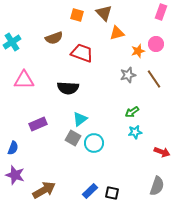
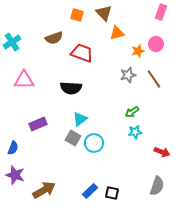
black semicircle: moved 3 px right
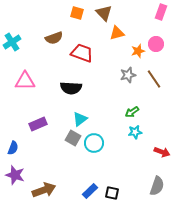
orange square: moved 2 px up
pink triangle: moved 1 px right, 1 px down
brown arrow: rotated 10 degrees clockwise
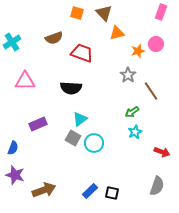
gray star: rotated 21 degrees counterclockwise
brown line: moved 3 px left, 12 px down
cyan star: rotated 16 degrees counterclockwise
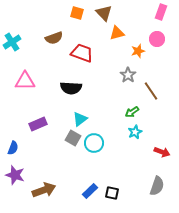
pink circle: moved 1 px right, 5 px up
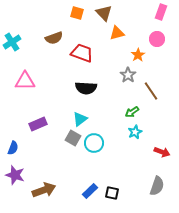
orange star: moved 4 px down; rotated 16 degrees counterclockwise
black semicircle: moved 15 px right
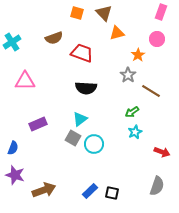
brown line: rotated 24 degrees counterclockwise
cyan circle: moved 1 px down
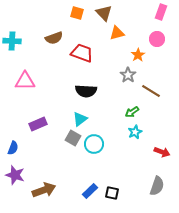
cyan cross: moved 1 px up; rotated 36 degrees clockwise
black semicircle: moved 3 px down
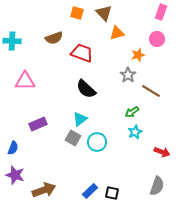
orange star: rotated 16 degrees clockwise
black semicircle: moved 2 px up; rotated 40 degrees clockwise
cyan circle: moved 3 px right, 2 px up
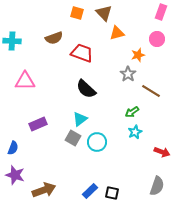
gray star: moved 1 px up
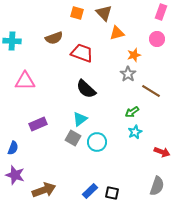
orange star: moved 4 px left
